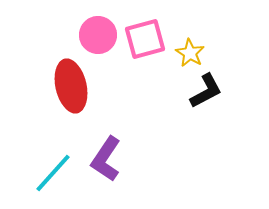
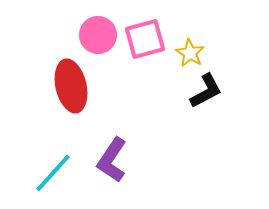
purple L-shape: moved 6 px right, 1 px down
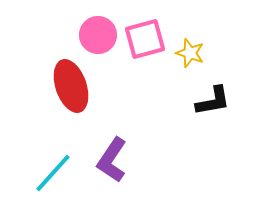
yellow star: rotated 12 degrees counterclockwise
red ellipse: rotated 6 degrees counterclockwise
black L-shape: moved 7 px right, 10 px down; rotated 18 degrees clockwise
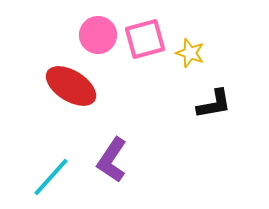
red ellipse: rotated 39 degrees counterclockwise
black L-shape: moved 1 px right, 3 px down
cyan line: moved 2 px left, 4 px down
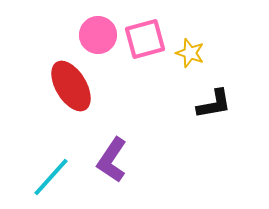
red ellipse: rotated 27 degrees clockwise
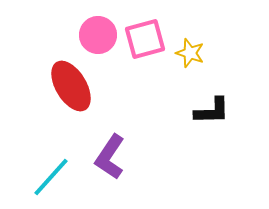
black L-shape: moved 2 px left, 7 px down; rotated 9 degrees clockwise
purple L-shape: moved 2 px left, 3 px up
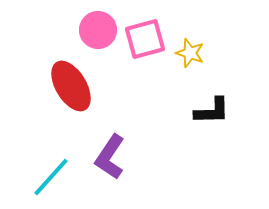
pink circle: moved 5 px up
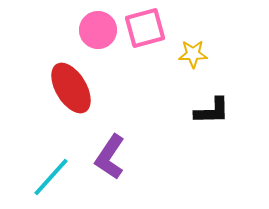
pink square: moved 11 px up
yellow star: moved 3 px right, 1 px down; rotated 20 degrees counterclockwise
red ellipse: moved 2 px down
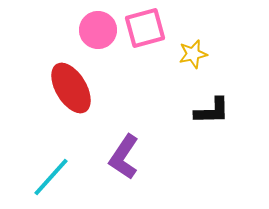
yellow star: rotated 12 degrees counterclockwise
purple L-shape: moved 14 px right
